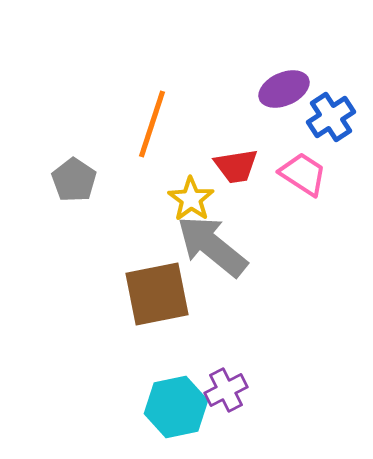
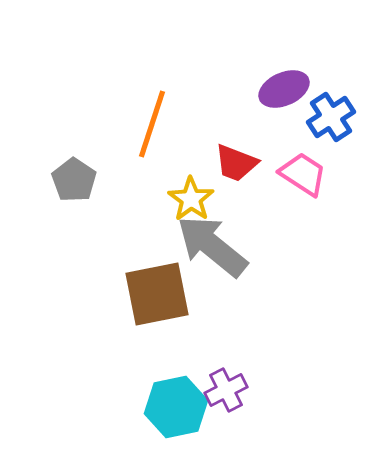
red trapezoid: moved 3 px up; rotated 30 degrees clockwise
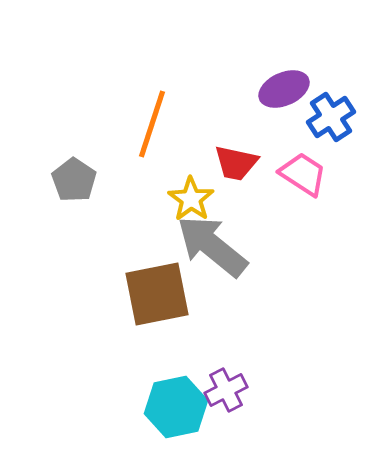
red trapezoid: rotated 9 degrees counterclockwise
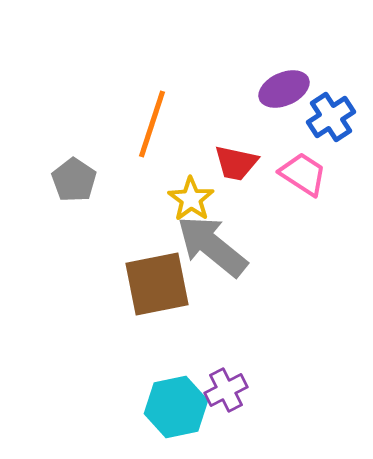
brown square: moved 10 px up
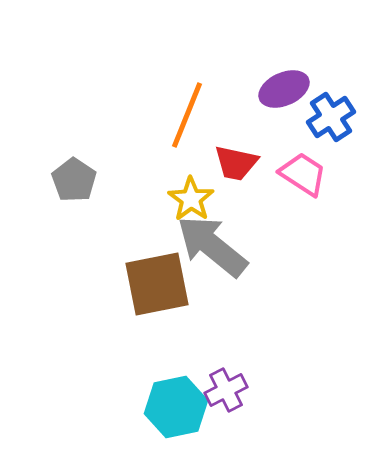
orange line: moved 35 px right, 9 px up; rotated 4 degrees clockwise
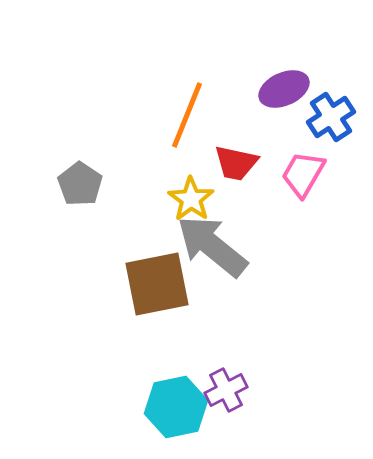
pink trapezoid: rotated 93 degrees counterclockwise
gray pentagon: moved 6 px right, 4 px down
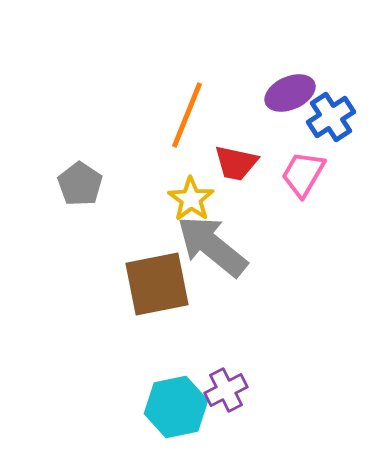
purple ellipse: moved 6 px right, 4 px down
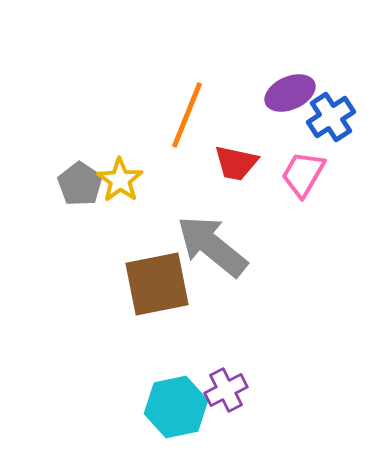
yellow star: moved 71 px left, 19 px up
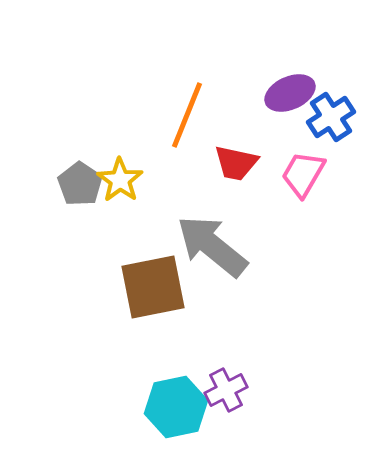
brown square: moved 4 px left, 3 px down
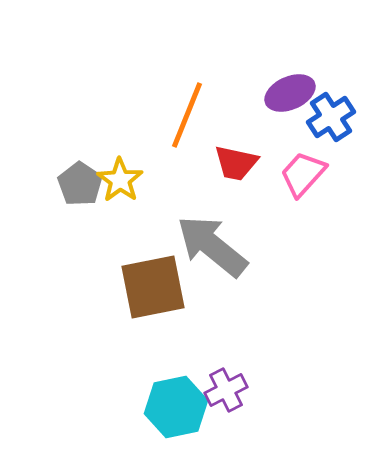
pink trapezoid: rotated 12 degrees clockwise
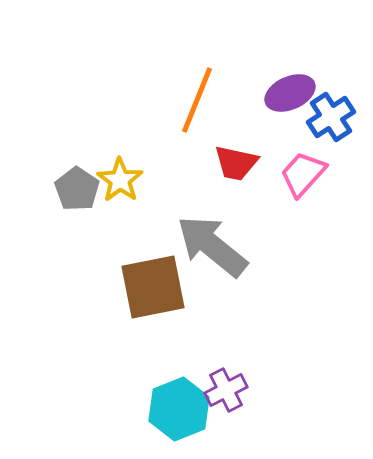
orange line: moved 10 px right, 15 px up
gray pentagon: moved 3 px left, 5 px down
cyan hexagon: moved 3 px right, 2 px down; rotated 10 degrees counterclockwise
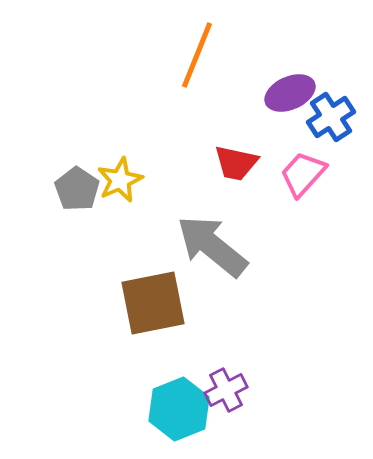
orange line: moved 45 px up
yellow star: rotated 12 degrees clockwise
brown square: moved 16 px down
